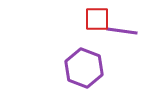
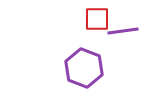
purple line: moved 1 px right; rotated 16 degrees counterclockwise
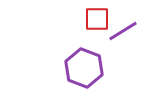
purple line: rotated 24 degrees counterclockwise
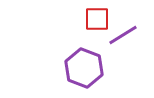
purple line: moved 4 px down
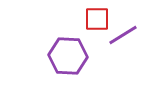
purple hexagon: moved 16 px left, 12 px up; rotated 18 degrees counterclockwise
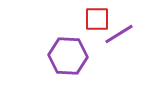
purple line: moved 4 px left, 1 px up
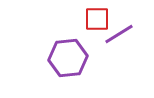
purple hexagon: moved 2 px down; rotated 9 degrees counterclockwise
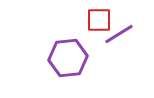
red square: moved 2 px right, 1 px down
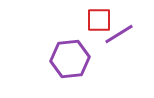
purple hexagon: moved 2 px right, 1 px down
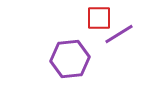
red square: moved 2 px up
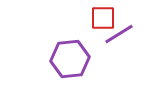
red square: moved 4 px right
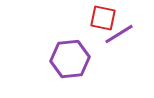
red square: rotated 12 degrees clockwise
